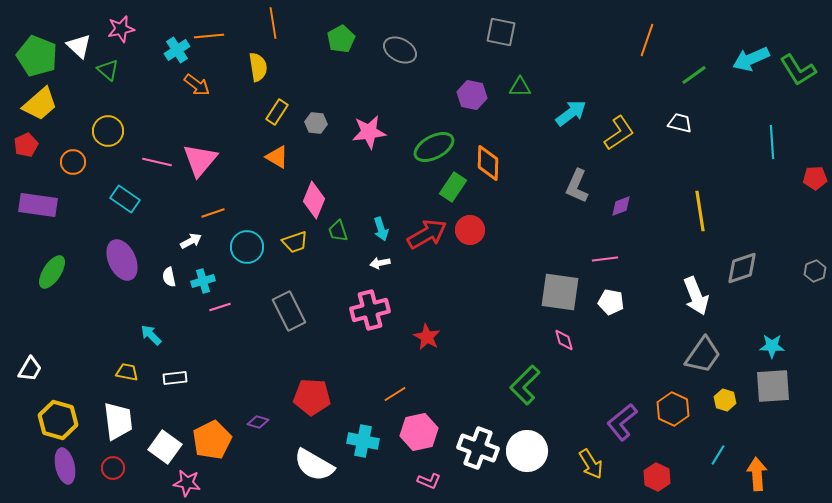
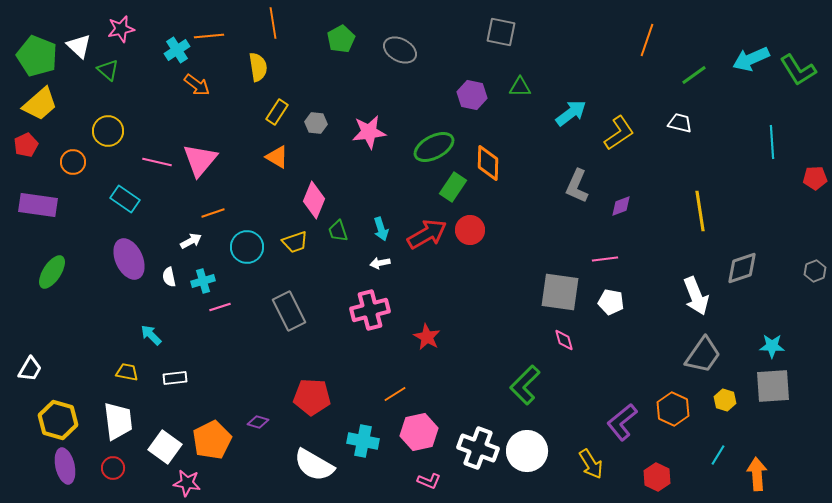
purple ellipse at (122, 260): moved 7 px right, 1 px up
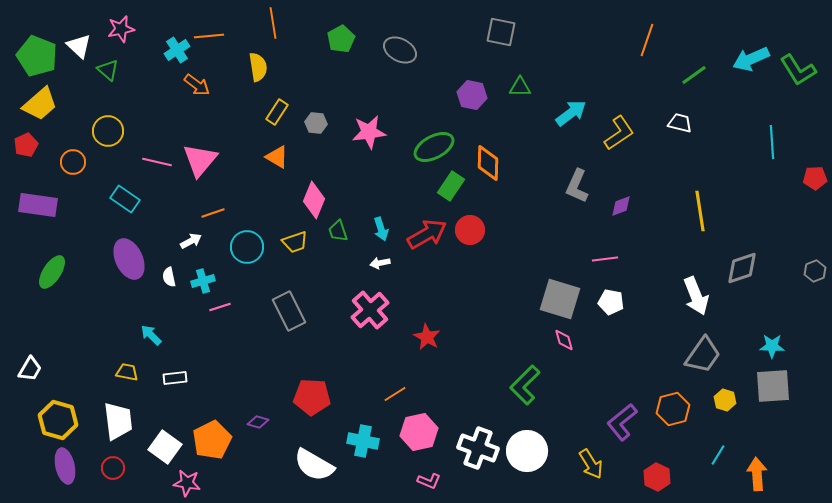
green rectangle at (453, 187): moved 2 px left, 1 px up
gray square at (560, 292): moved 7 px down; rotated 9 degrees clockwise
pink cross at (370, 310): rotated 27 degrees counterclockwise
orange hexagon at (673, 409): rotated 20 degrees clockwise
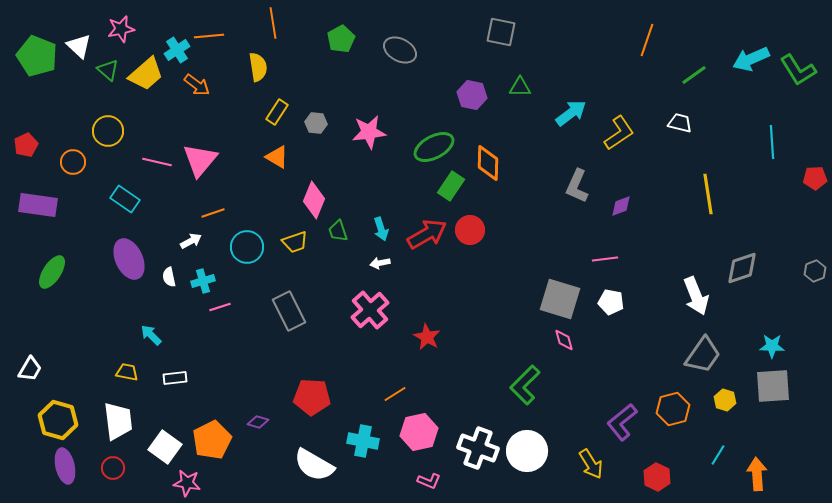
yellow trapezoid at (40, 104): moved 106 px right, 30 px up
yellow line at (700, 211): moved 8 px right, 17 px up
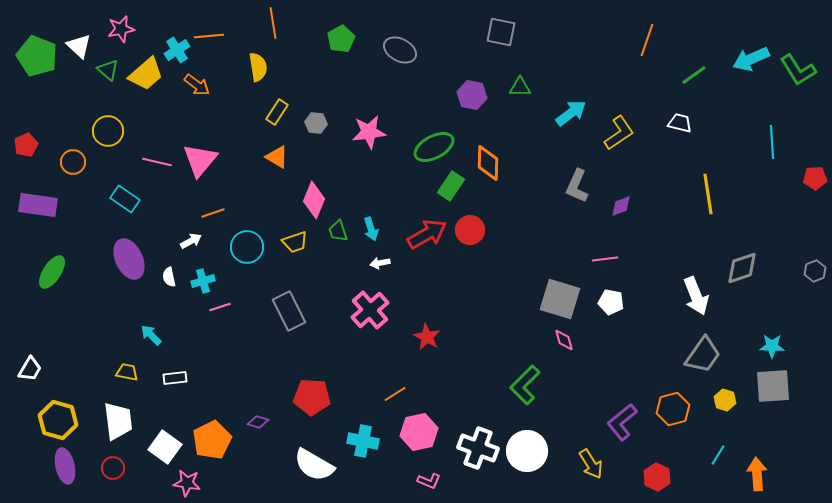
cyan arrow at (381, 229): moved 10 px left
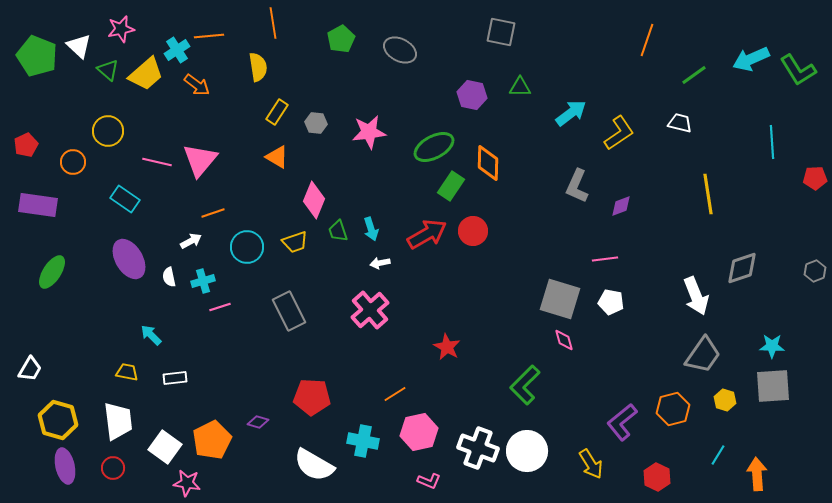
red circle at (470, 230): moved 3 px right, 1 px down
purple ellipse at (129, 259): rotated 6 degrees counterclockwise
red star at (427, 337): moved 20 px right, 10 px down
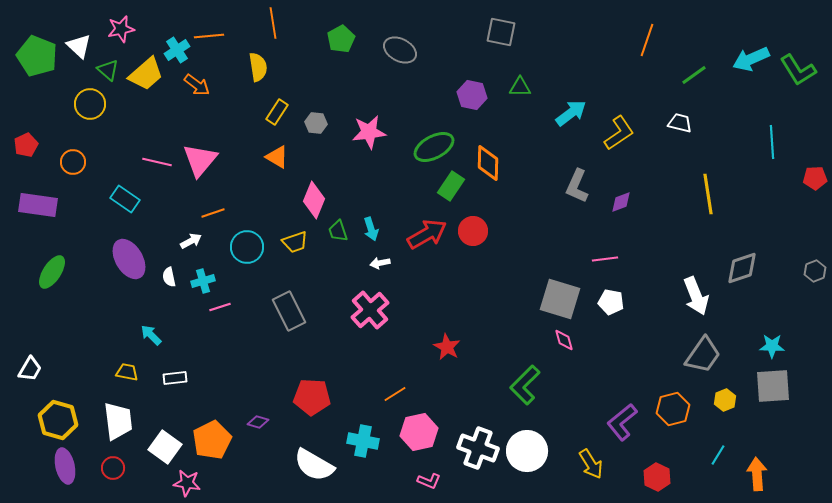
yellow circle at (108, 131): moved 18 px left, 27 px up
purple diamond at (621, 206): moved 4 px up
yellow hexagon at (725, 400): rotated 20 degrees clockwise
